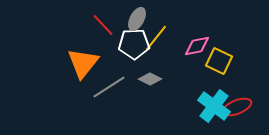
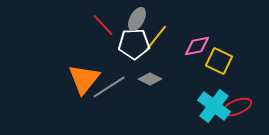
orange triangle: moved 1 px right, 16 px down
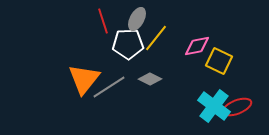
red line: moved 4 px up; rotated 25 degrees clockwise
white pentagon: moved 6 px left
